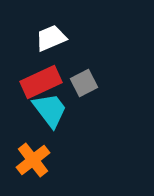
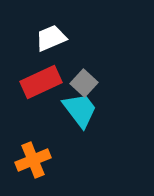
gray square: rotated 20 degrees counterclockwise
cyan trapezoid: moved 30 px right
orange cross: rotated 16 degrees clockwise
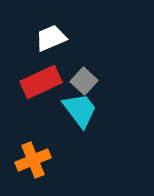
gray square: moved 2 px up
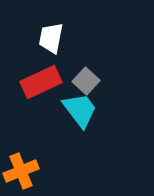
white trapezoid: rotated 56 degrees counterclockwise
gray square: moved 2 px right
orange cross: moved 12 px left, 11 px down
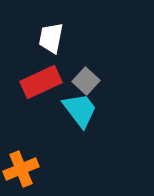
orange cross: moved 2 px up
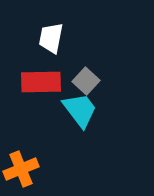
red rectangle: rotated 24 degrees clockwise
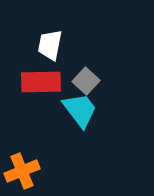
white trapezoid: moved 1 px left, 7 px down
orange cross: moved 1 px right, 2 px down
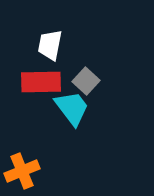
cyan trapezoid: moved 8 px left, 2 px up
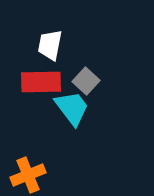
orange cross: moved 6 px right, 4 px down
